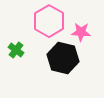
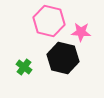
pink hexagon: rotated 16 degrees counterclockwise
green cross: moved 8 px right, 17 px down
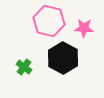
pink star: moved 3 px right, 4 px up
black hexagon: rotated 16 degrees clockwise
